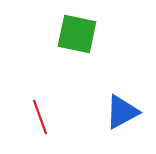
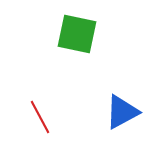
red line: rotated 8 degrees counterclockwise
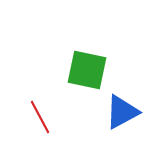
green square: moved 10 px right, 36 px down
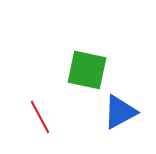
blue triangle: moved 2 px left
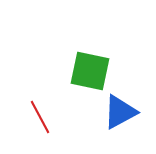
green square: moved 3 px right, 1 px down
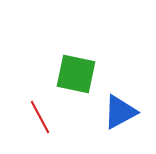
green square: moved 14 px left, 3 px down
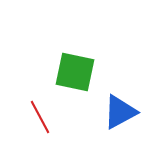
green square: moved 1 px left, 2 px up
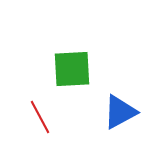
green square: moved 3 px left, 3 px up; rotated 15 degrees counterclockwise
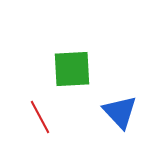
blue triangle: rotated 45 degrees counterclockwise
